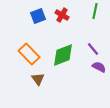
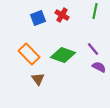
blue square: moved 2 px down
green diamond: rotated 40 degrees clockwise
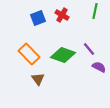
purple line: moved 4 px left
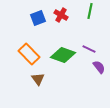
green line: moved 5 px left
red cross: moved 1 px left
purple line: rotated 24 degrees counterclockwise
purple semicircle: rotated 24 degrees clockwise
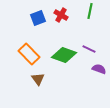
green diamond: moved 1 px right
purple semicircle: moved 2 px down; rotated 32 degrees counterclockwise
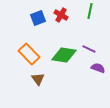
green diamond: rotated 10 degrees counterclockwise
purple semicircle: moved 1 px left, 1 px up
